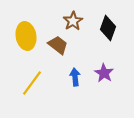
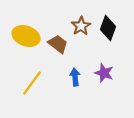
brown star: moved 8 px right, 5 px down
yellow ellipse: rotated 60 degrees counterclockwise
brown trapezoid: moved 1 px up
purple star: rotated 12 degrees counterclockwise
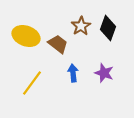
blue arrow: moved 2 px left, 4 px up
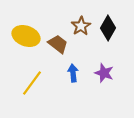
black diamond: rotated 10 degrees clockwise
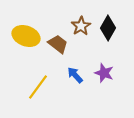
blue arrow: moved 2 px right, 2 px down; rotated 36 degrees counterclockwise
yellow line: moved 6 px right, 4 px down
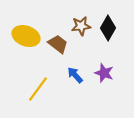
brown star: rotated 24 degrees clockwise
yellow line: moved 2 px down
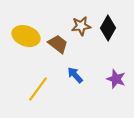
purple star: moved 12 px right, 6 px down
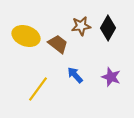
purple star: moved 5 px left, 2 px up
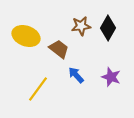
brown trapezoid: moved 1 px right, 5 px down
blue arrow: moved 1 px right
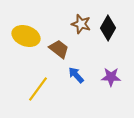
brown star: moved 2 px up; rotated 24 degrees clockwise
purple star: rotated 18 degrees counterclockwise
